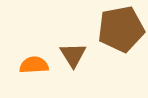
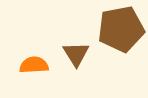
brown triangle: moved 3 px right, 1 px up
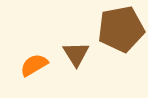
orange semicircle: rotated 28 degrees counterclockwise
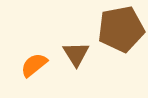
orange semicircle: rotated 8 degrees counterclockwise
